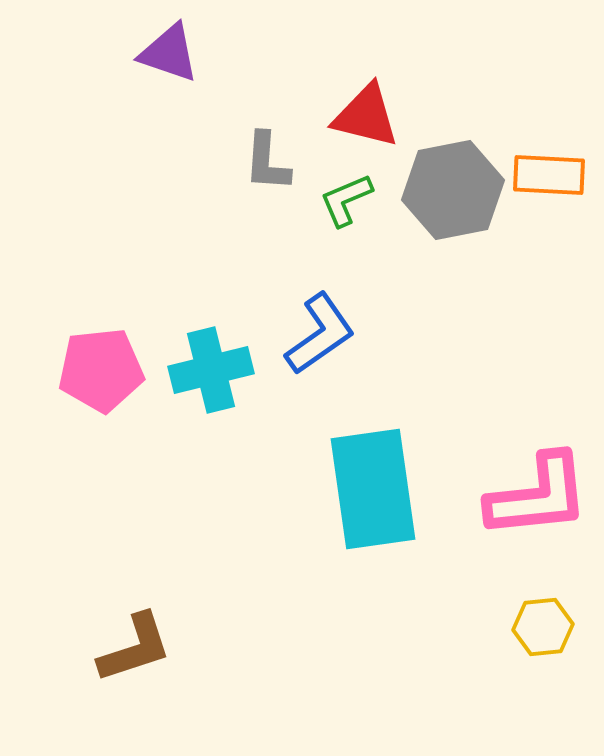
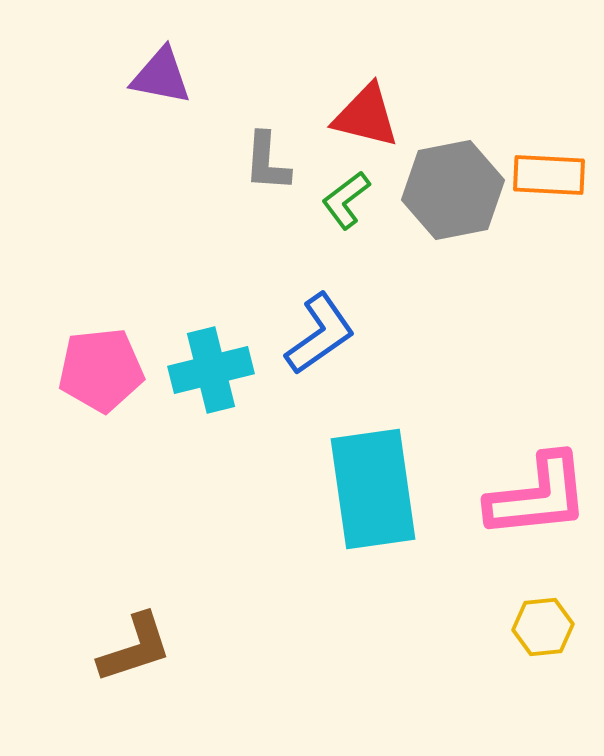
purple triangle: moved 8 px left, 23 px down; rotated 8 degrees counterclockwise
green L-shape: rotated 14 degrees counterclockwise
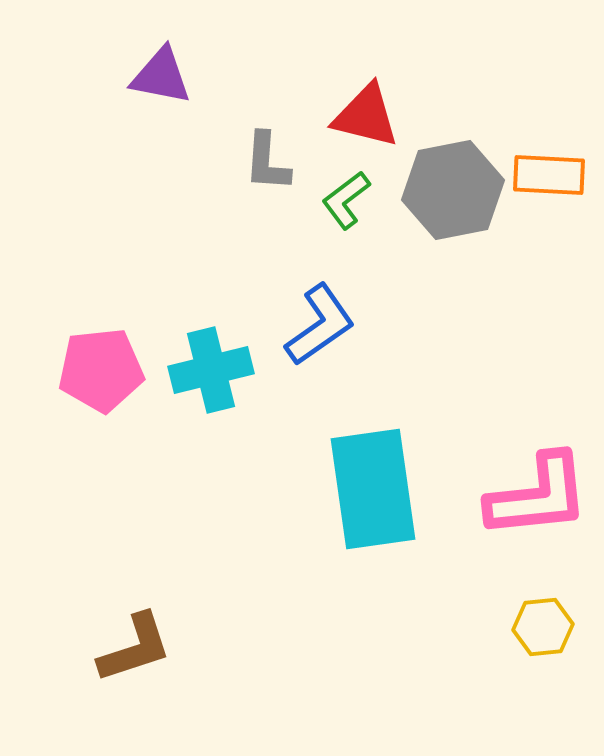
blue L-shape: moved 9 px up
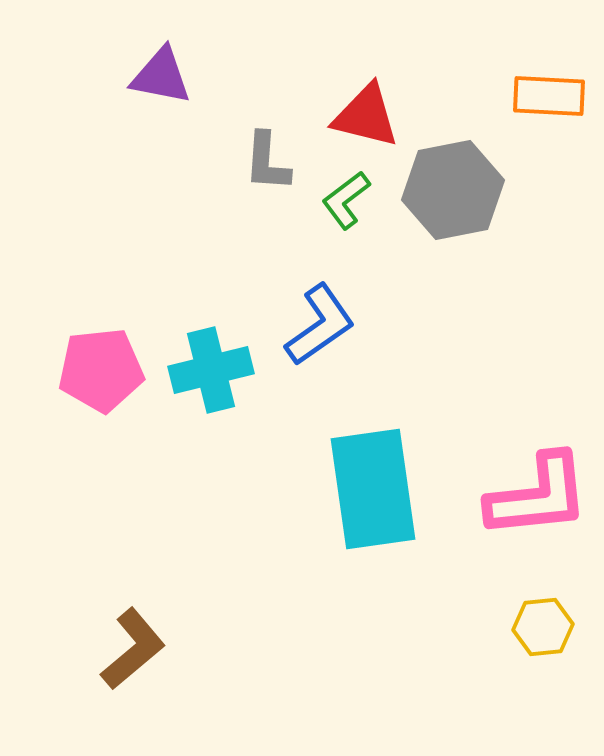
orange rectangle: moved 79 px up
brown L-shape: moved 2 px left, 1 px down; rotated 22 degrees counterclockwise
